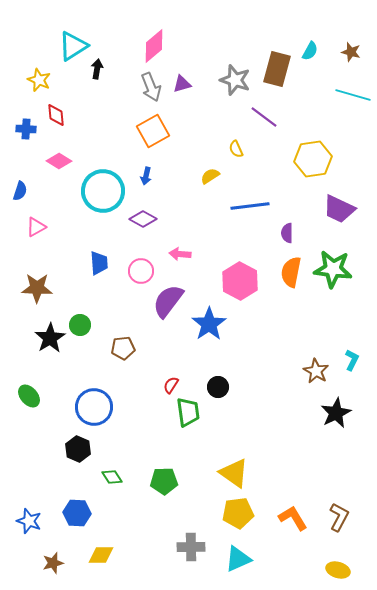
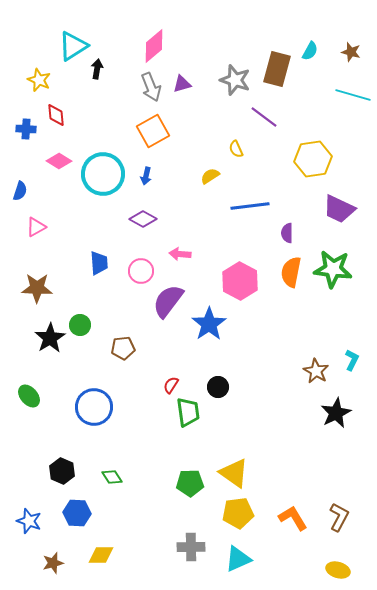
cyan circle at (103, 191): moved 17 px up
black hexagon at (78, 449): moved 16 px left, 22 px down
green pentagon at (164, 481): moved 26 px right, 2 px down
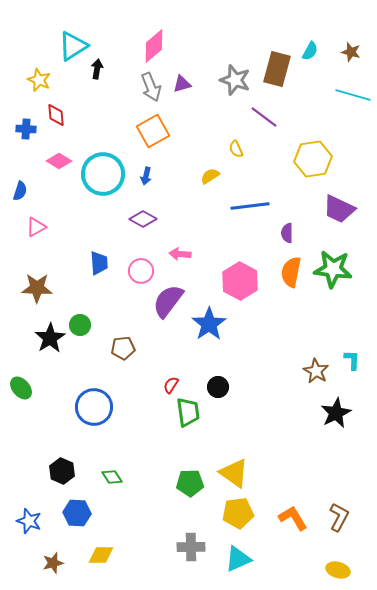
cyan L-shape at (352, 360): rotated 25 degrees counterclockwise
green ellipse at (29, 396): moved 8 px left, 8 px up
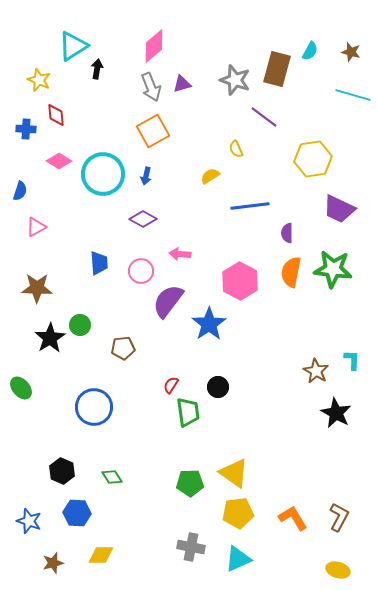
black star at (336, 413): rotated 16 degrees counterclockwise
gray cross at (191, 547): rotated 12 degrees clockwise
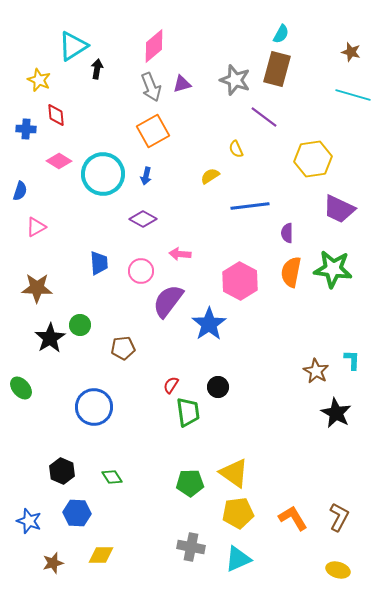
cyan semicircle at (310, 51): moved 29 px left, 17 px up
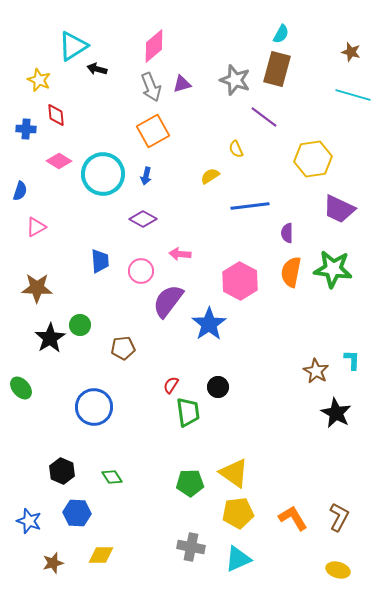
black arrow at (97, 69): rotated 84 degrees counterclockwise
blue trapezoid at (99, 263): moved 1 px right, 2 px up
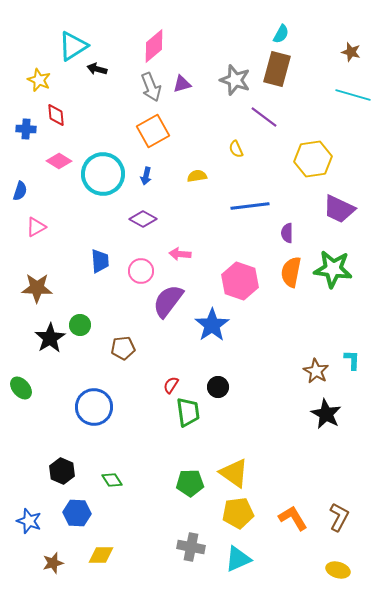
yellow semicircle at (210, 176): moved 13 px left; rotated 24 degrees clockwise
pink hexagon at (240, 281): rotated 9 degrees counterclockwise
blue star at (209, 324): moved 3 px right, 1 px down
black star at (336, 413): moved 10 px left, 1 px down
green diamond at (112, 477): moved 3 px down
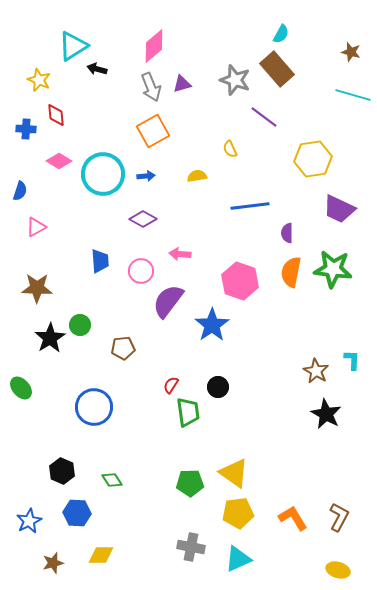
brown rectangle at (277, 69): rotated 56 degrees counterclockwise
yellow semicircle at (236, 149): moved 6 px left
blue arrow at (146, 176): rotated 108 degrees counterclockwise
blue star at (29, 521): rotated 25 degrees clockwise
